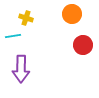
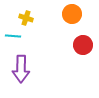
cyan line: rotated 14 degrees clockwise
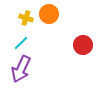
orange circle: moved 23 px left
cyan line: moved 8 px right, 7 px down; rotated 49 degrees counterclockwise
purple arrow: rotated 24 degrees clockwise
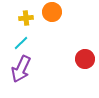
orange circle: moved 3 px right, 2 px up
yellow cross: rotated 24 degrees counterclockwise
red circle: moved 2 px right, 14 px down
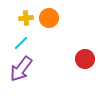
orange circle: moved 3 px left, 6 px down
purple arrow: rotated 12 degrees clockwise
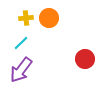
purple arrow: moved 1 px down
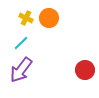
yellow cross: rotated 32 degrees clockwise
red circle: moved 11 px down
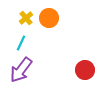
yellow cross: rotated 24 degrees clockwise
cyan line: rotated 21 degrees counterclockwise
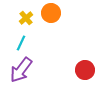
orange circle: moved 2 px right, 5 px up
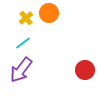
orange circle: moved 2 px left
cyan line: moved 2 px right; rotated 28 degrees clockwise
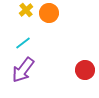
yellow cross: moved 8 px up
purple arrow: moved 2 px right
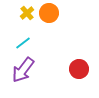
yellow cross: moved 1 px right, 3 px down
red circle: moved 6 px left, 1 px up
